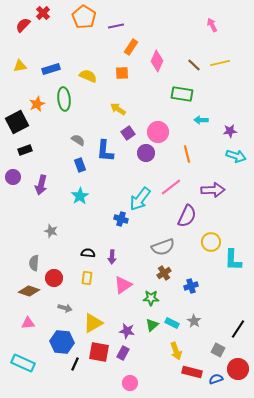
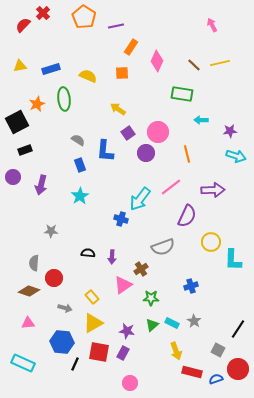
gray star at (51, 231): rotated 16 degrees counterclockwise
brown cross at (164, 273): moved 23 px left, 4 px up
yellow rectangle at (87, 278): moved 5 px right, 19 px down; rotated 48 degrees counterclockwise
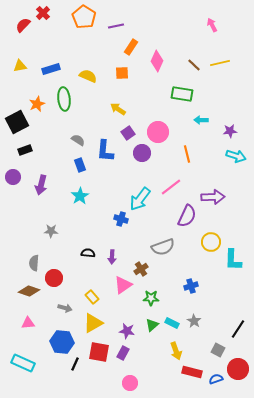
purple circle at (146, 153): moved 4 px left
purple arrow at (213, 190): moved 7 px down
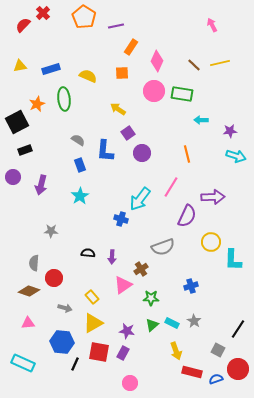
pink circle at (158, 132): moved 4 px left, 41 px up
pink line at (171, 187): rotated 20 degrees counterclockwise
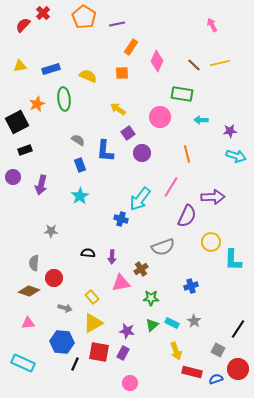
purple line at (116, 26): moved 1 px right, 2 px up
pink circle at (154, 91): moved 6 px right, 26 px down
pink triangle at (123, 285): moved 2 px left, 2 px up; rotated 24 degrees clockwise
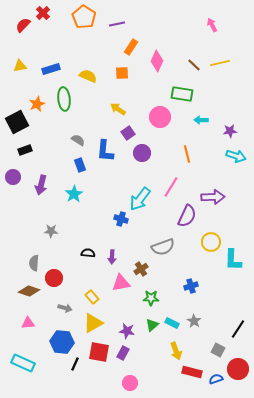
cyan star at (80, 196): moved 6 px left, 2 px up
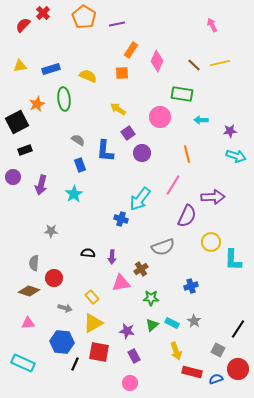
orange rectangle at (131, 47): moved 3 px down
pink line at (171, 187): moved 2 px right, 2 px up
purple rectangle at (123, 353): moved 11 px right, 3 px down; rotated 56 degrees counterclockwise
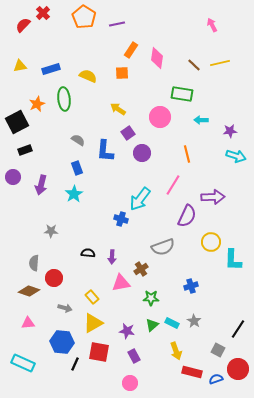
pink diamond at (157, 61): moved 3 px up; rotated 15 degrees counterclockwise
blue rectangle at (80, 165): moved 3 px left, 3 px down
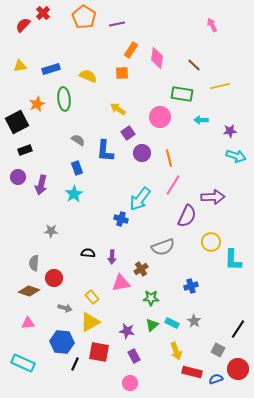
yellow line at (220, 63): moved 23 px down
orange line at (187, 154): moved 18 px left, 4 px down
purple circle at (13, 177): moved 5 px right
yellow triangle at (93, 323): moved 3 px left, 1 px up
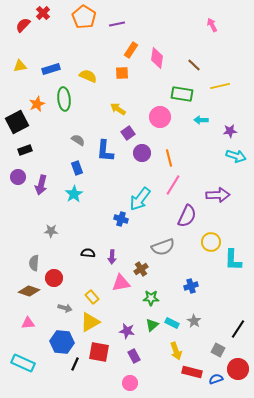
purple arrow at (213, 197): moved 5 px right, 2 px up
